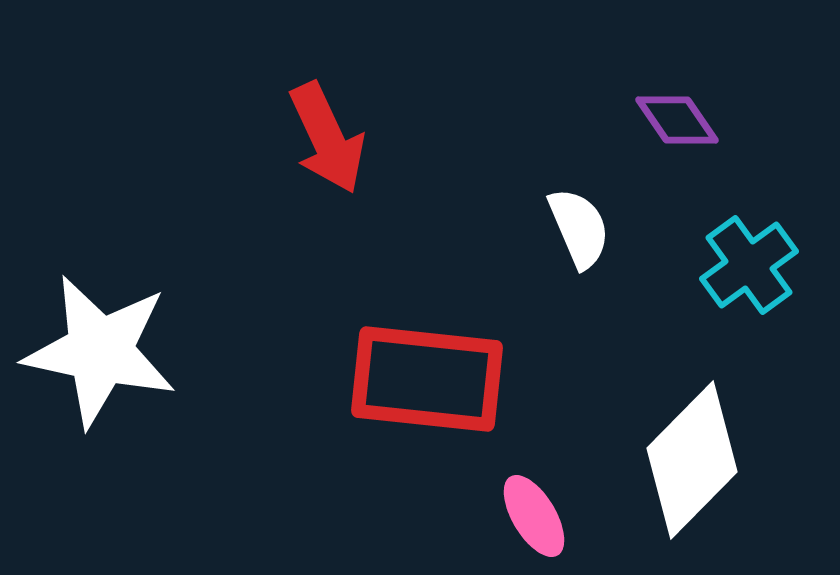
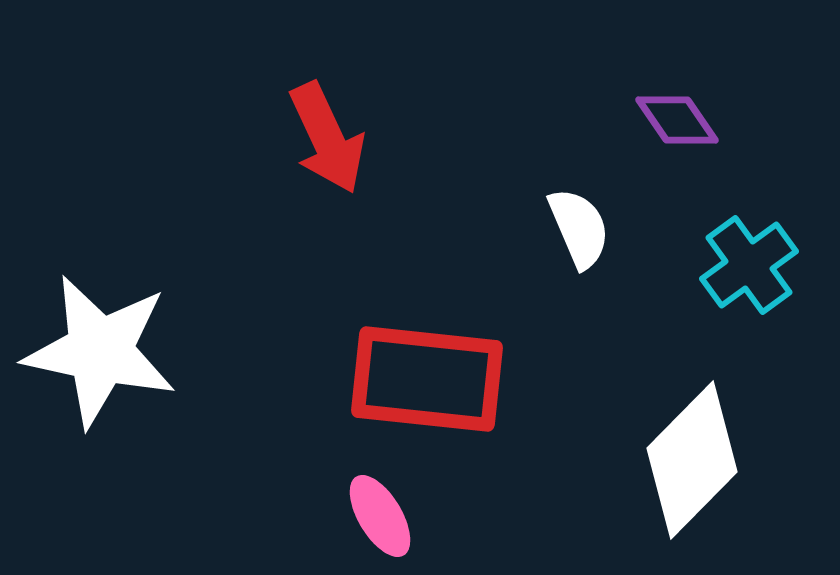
pink ellipse: moved 154 px left
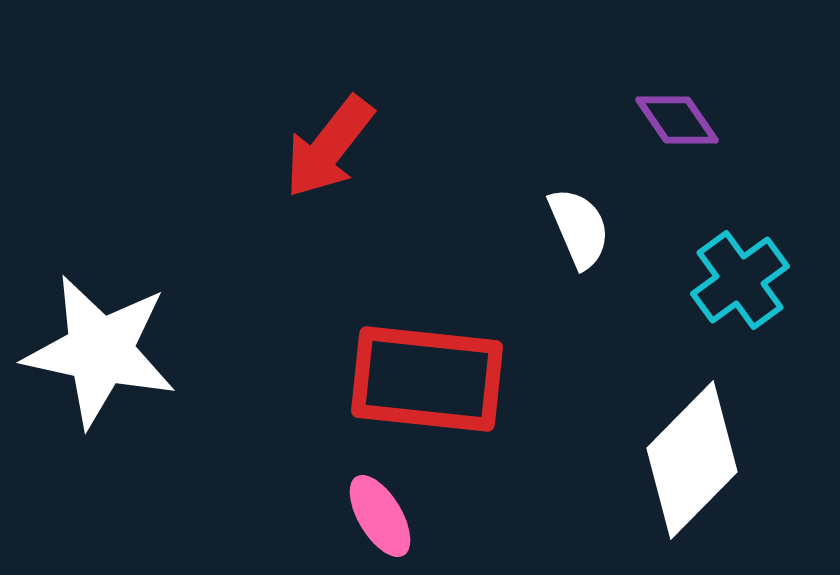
red arrow: moved 2 px right, 9 px down; rotated 63 degrees clockwise
cyan cross: moved 9 px left, 15 px down
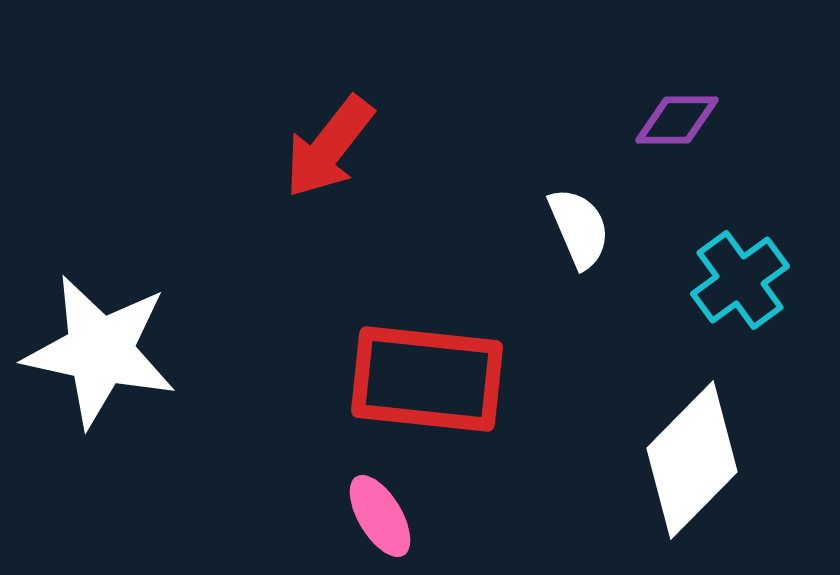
purple diamond: rotated 56 degrees counterclockwise
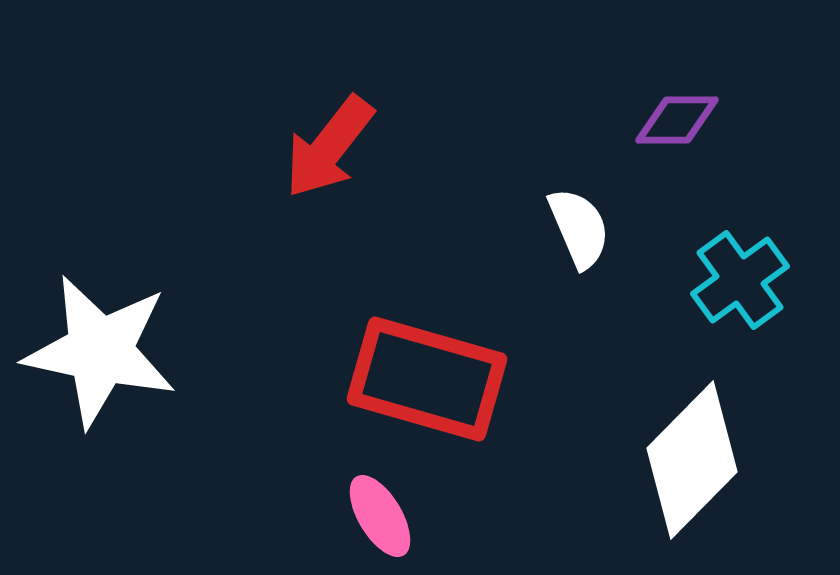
red rectangle: rotated 10 degrees clockwise
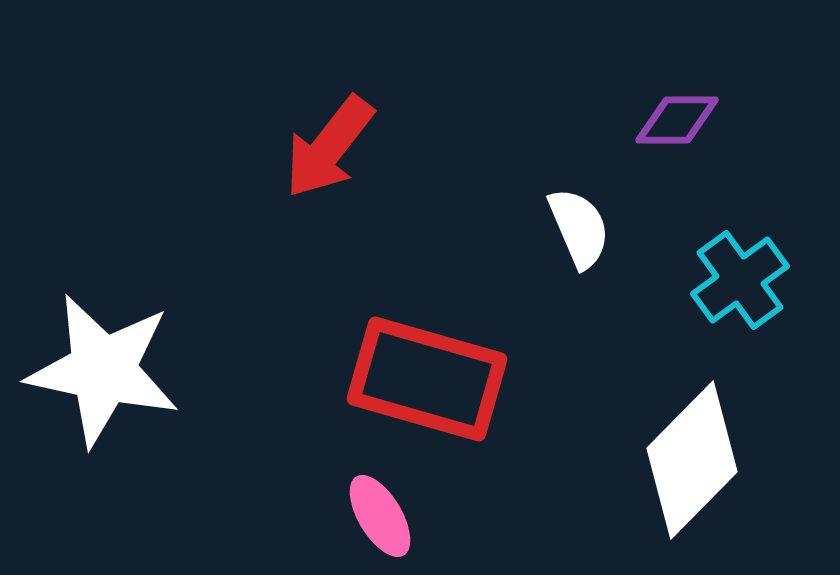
white star: moved 3 px right, 19 px down
